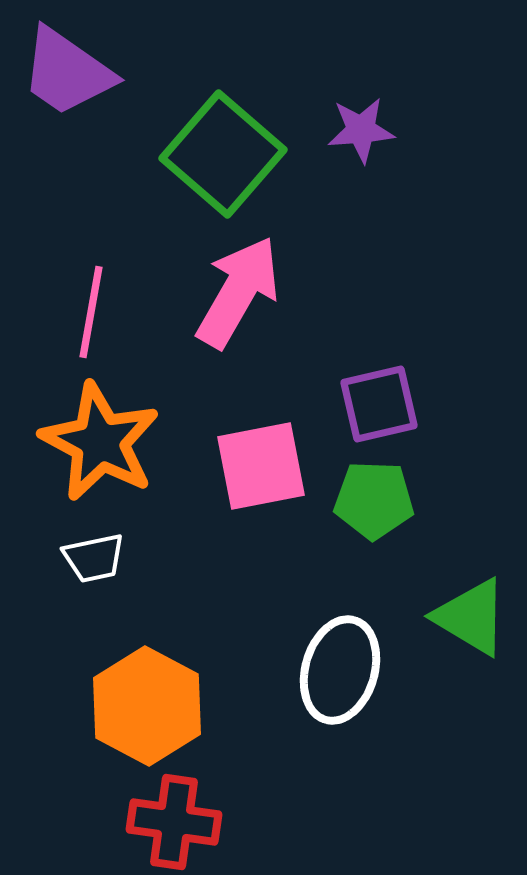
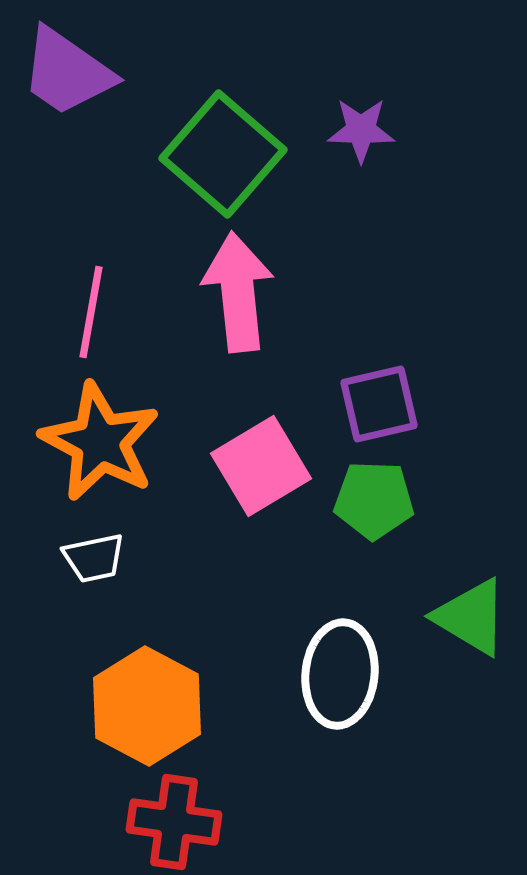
purple star: rotated 6 degrees clockwise
pink arrow: rotated 36 degrees counterclockwise
pink square: rotated 20 degrees counterclockwise
white ellipse: moved 4 px down; rotated 10 degrees counterclockwise
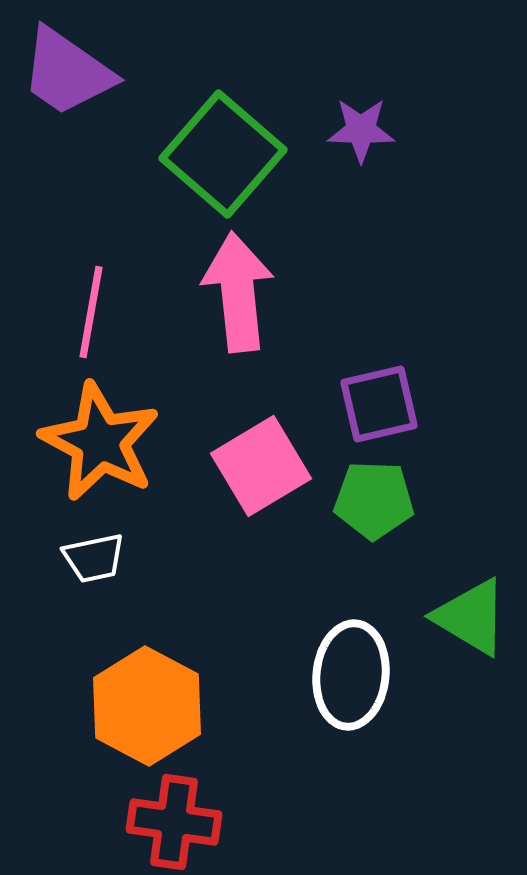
white ellipse: moved 11 px right, 1 px down
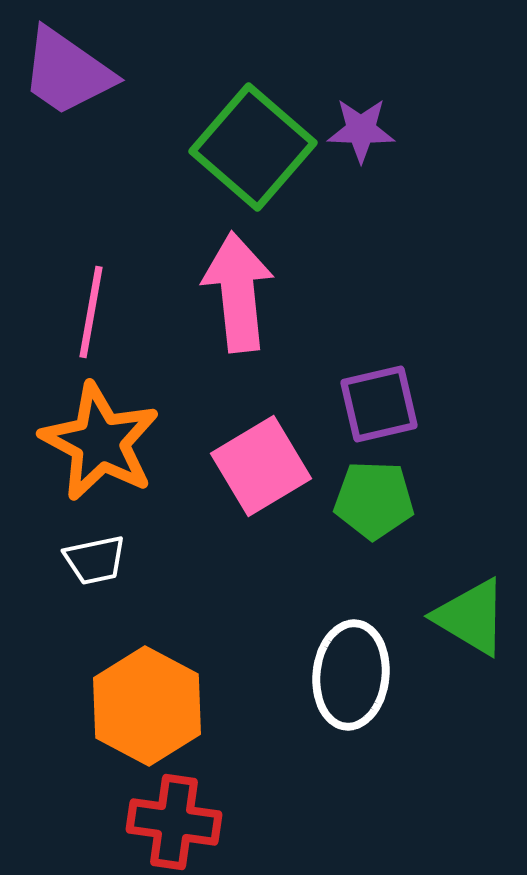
green square: moved 30 px right, 7 px up
white trapezoid: moved 1 px right, 2 px down
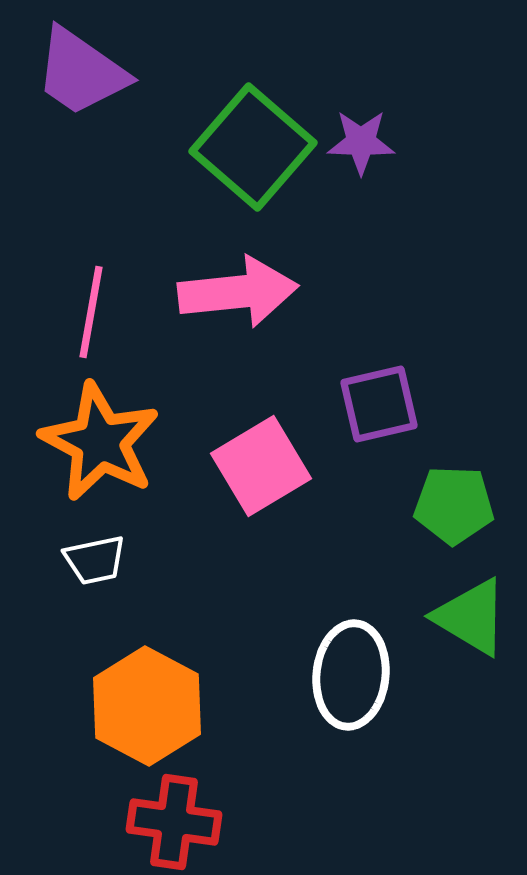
purple trapezoid: moved 14 px right
purple star: moved 12 px down
pink arrow: rotated 90 degrees clockwise
green pentagon: moved 80 px right, 5 px down
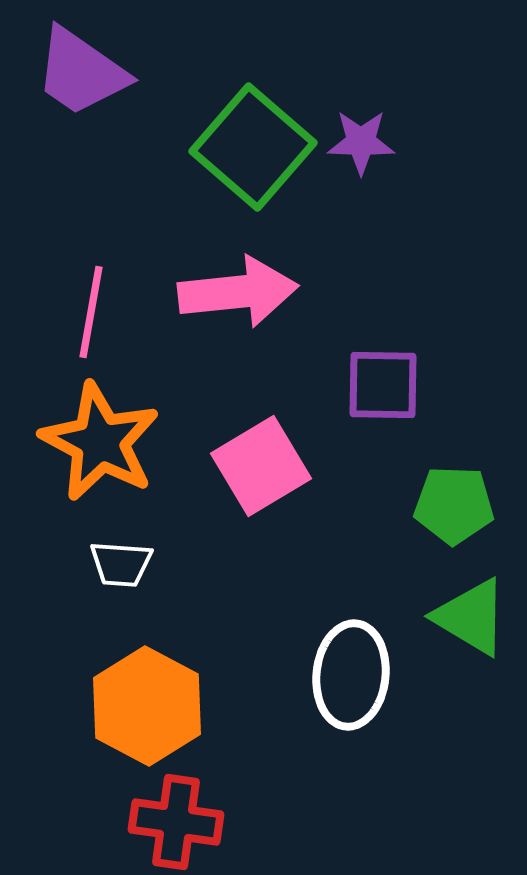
purple square: moved 4 px right, 19 px up; rotated 14 degrees clockwise
white trapezoid: moved 26 px right, 4 px down; rotated 16 degrees clockwise
red cross: moved 2 px right
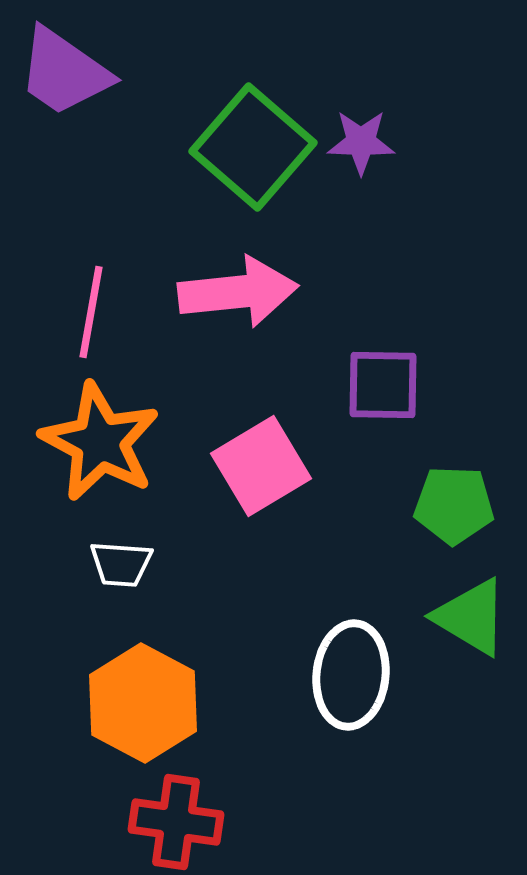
purple trapezoid: moved 17 px left
orange hexagon: moved 4 px left, 3 px up
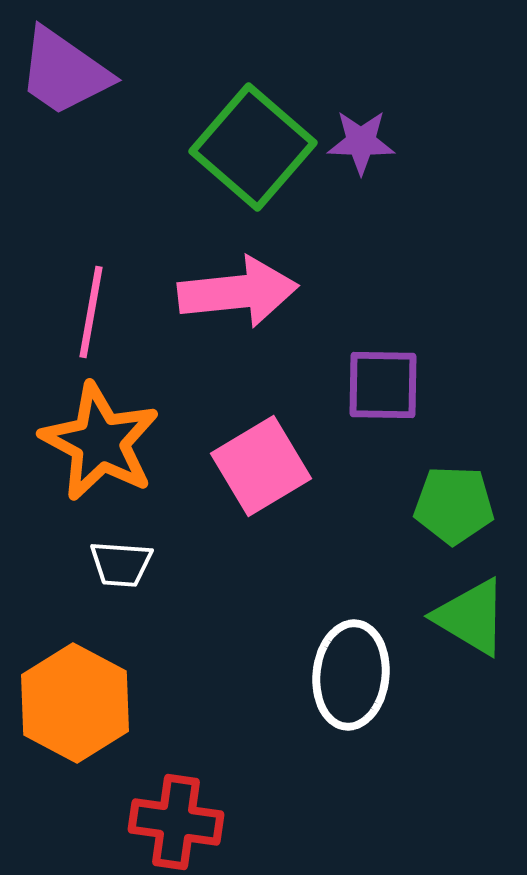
orange hexagon: moved 68 px left
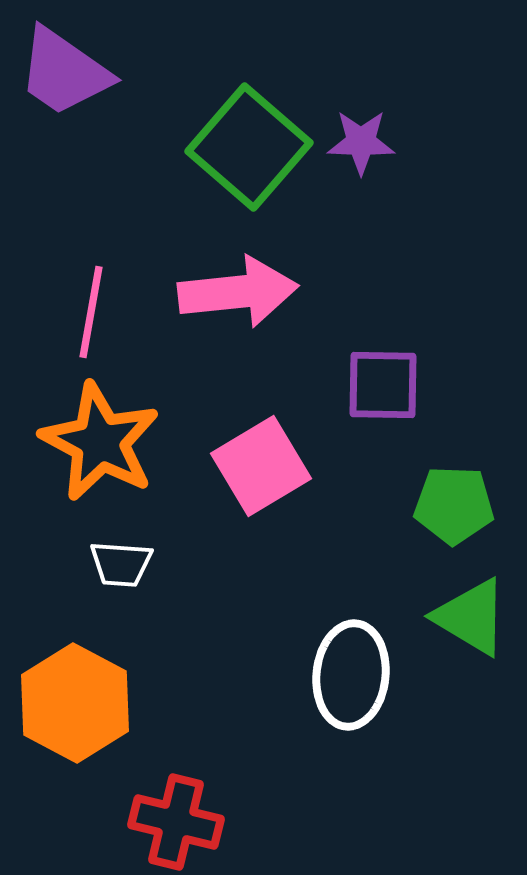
green square: moved 4 px left
red cross: rotated 6 degrees clockwise
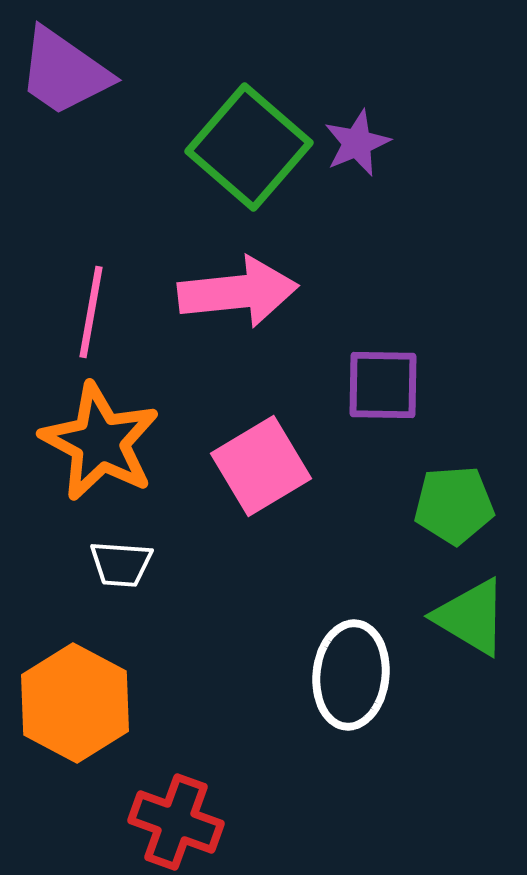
purple star: moved 4 px left, 1 px down; rotated 24 degrees counterclockwise
green pentagon: rotated 6 degrees counterclockwise
red cross: rotated 6 degrees clockwise
